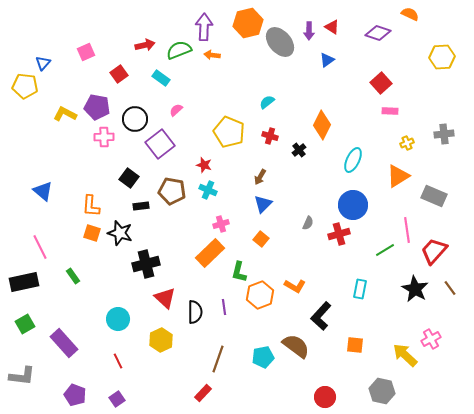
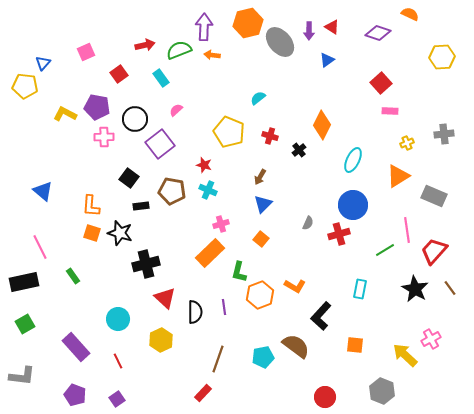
cyan rectangle at (161, 78): rotated 18 degrees clockwise
cyan semicircle at (267, 102): moved 9 px left, 4 px up
purple rectangle at (64, 343): moved 12 px right, 4 px down
gray hexagon at (382, 391): rotated 10 degrees clockwise
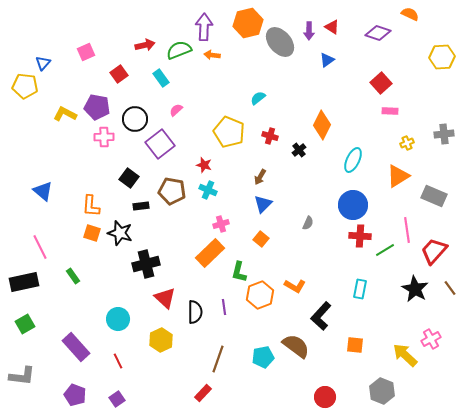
red cross at (339, 234): moved 21 px right, 2 px down; rotated 20 degrees clockwise
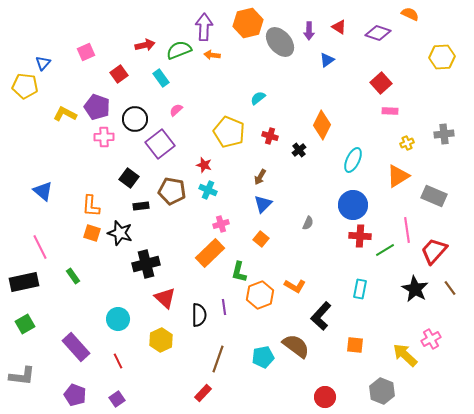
red triangle at (332, 27): moved 7 px right
purple pentagon at (97, 107): rotated 10 degrees clockwise
black semicircle at (195, 312): moved 4 px right, 3 px down
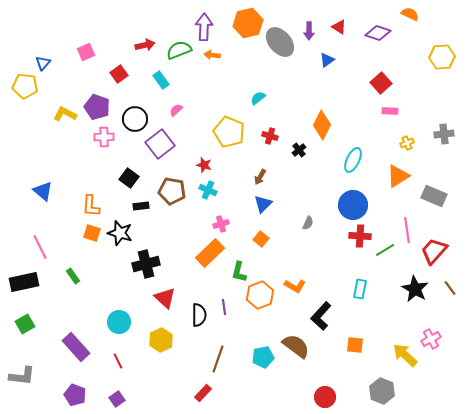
cyan rectangle at (161, 78): moved 2 px down
cyan circle at (118, 319): moved 1 px right, 3 px down
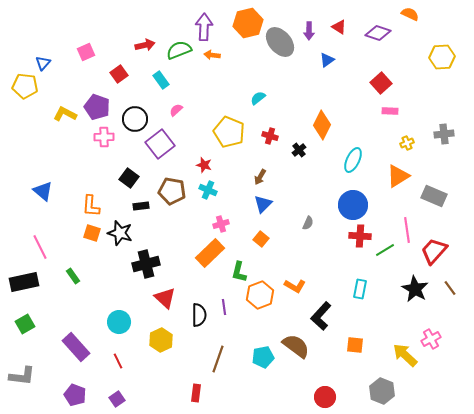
red rectangle at (203, 393): moved 7 px left; rotated 36 degrees counterclockwise
